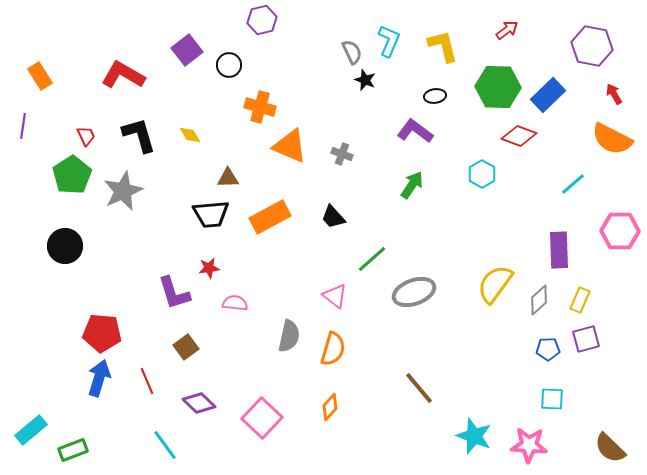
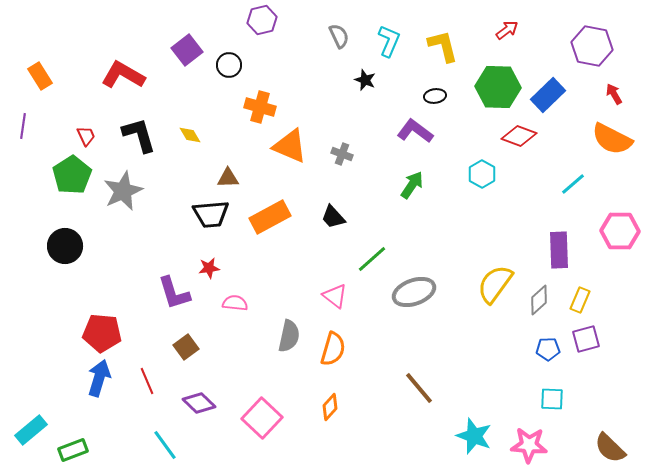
gray semicircle at (352, 52): moved 13 px left, 16 px up
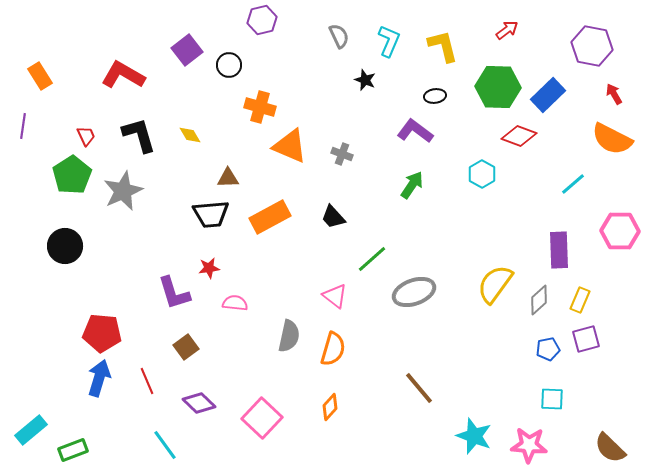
blue pentagon at (548, 349): rotated 10 degrees counterclockwise
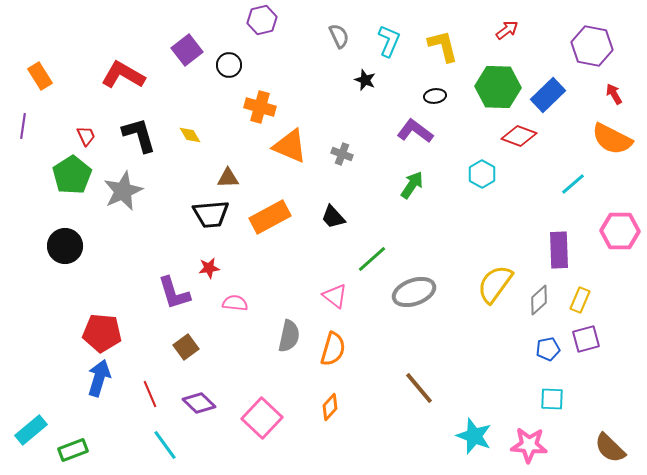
red line at (147, 381): moved 3 px right, 13 px down
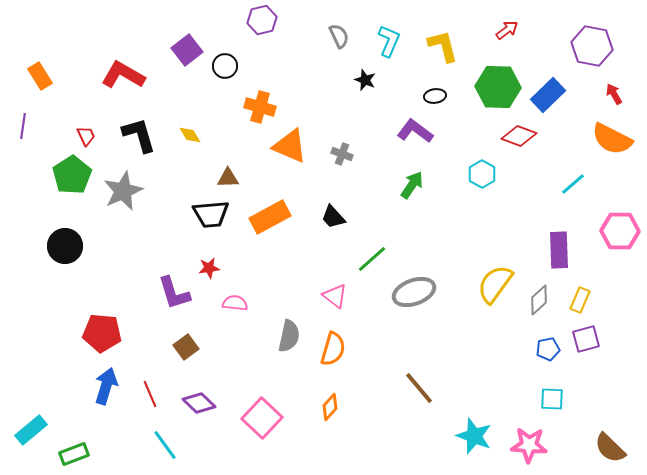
black circle at (229, 65): moved 4 px left, 1 px down
blue arrow at (99, 378): moved 7 px right, 8 px down
green rectangle at (73, 450): moved 1 px right, 4 px down
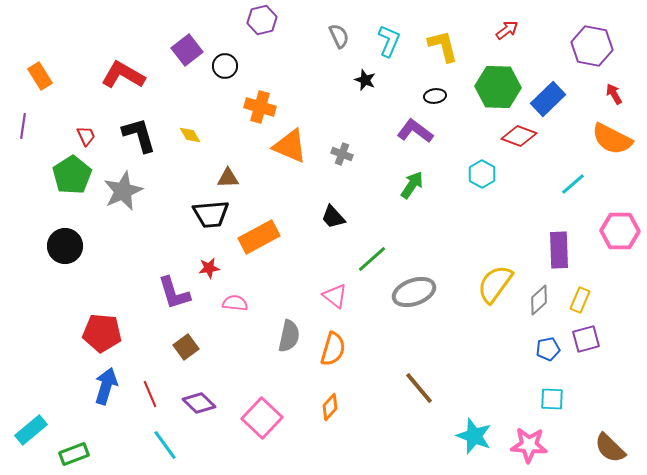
blue rectangle at (548, 95): moved 4 px down
orange rectangle at (270, 217): moved 11 px left, 20 px down
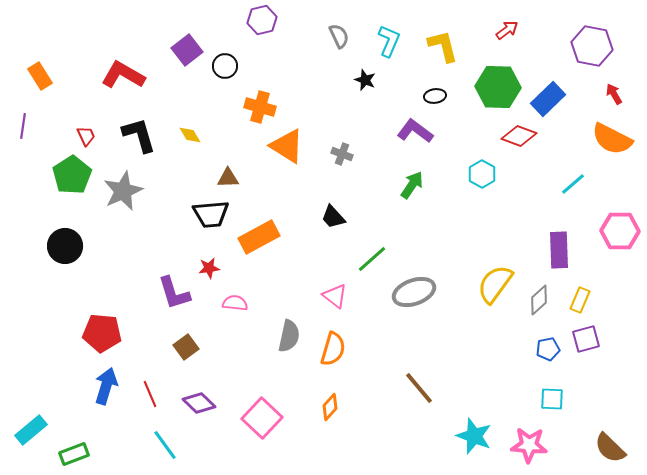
orange triangle at (290, 146): moved 3 px left; rotated 9 degrees clockwise
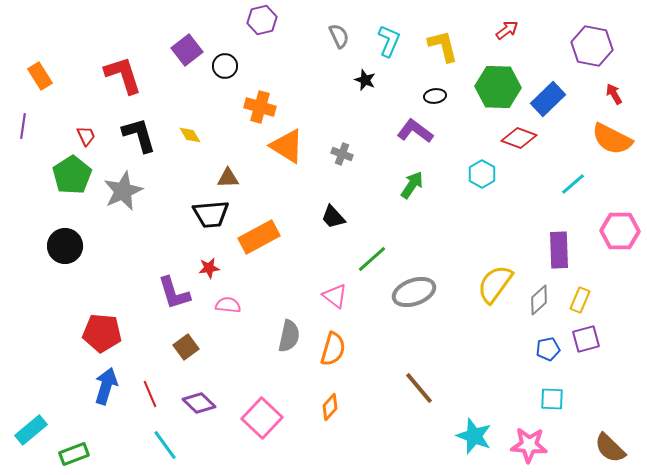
red L-shape at (123, 75): rotated 42 degrees clockwise
red diamond at (519, 136): moved 2 px down
pink semicircle at (235, 303): moved 7 px left, 2 px down
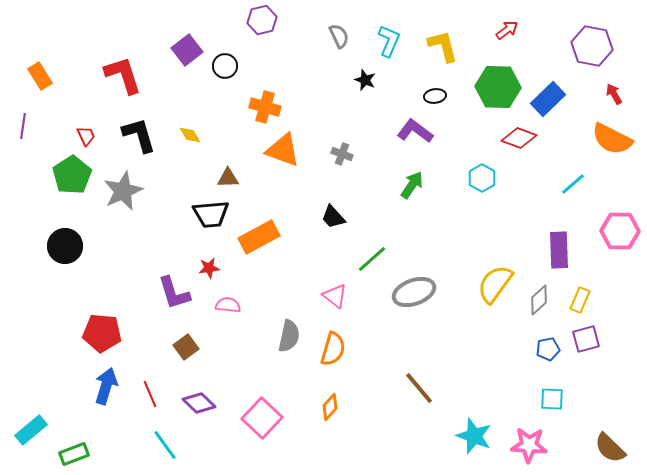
orange cross at (260, 107): moved 5 px right
orange triangle at (287, 146): moved 4 px left, 4 px down; rotated 12 degrees counterclockwise
cyan hexagon at (482, 174): moved 4 px down
